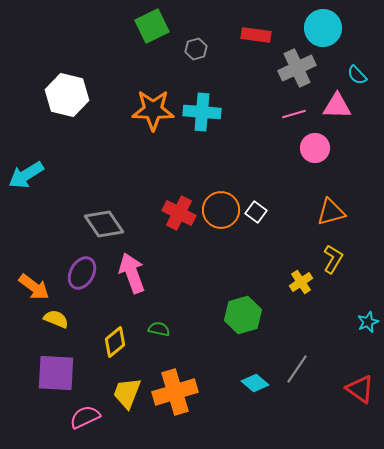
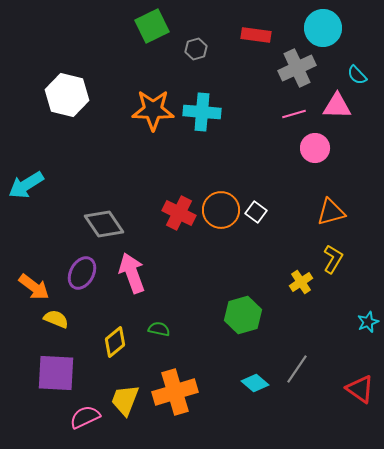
cyan arrow: moved 10 px down
yellow trapezoid: moved 2 px left, 7 px down
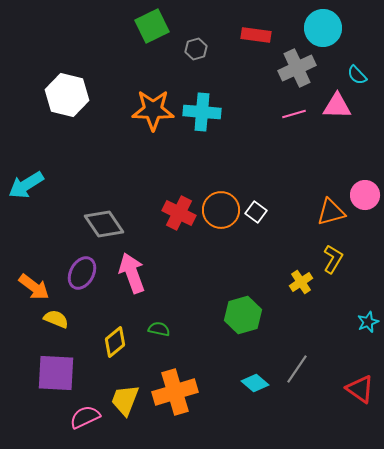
pink circle: moved 50 px right, 47 px down
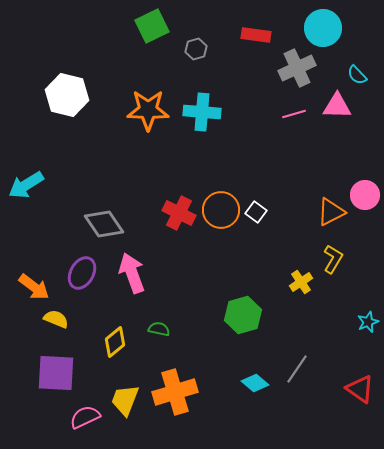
orange star: moved 5 px left
orange triangle: rotated 12 degrees counterclockwise
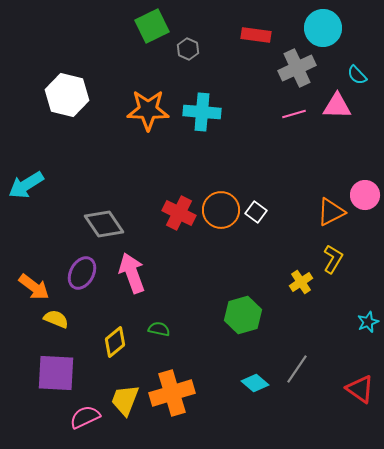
gray hexagon: moved 8 px left; rotated 20 degrees counterclockwise
orange cross: moved 3 px left, 1 px down
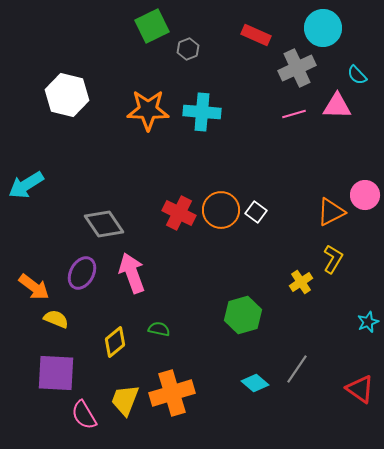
red rectangle: rotated 16 degrees clockwise
gray hexagon: rotated 15 degrees clockwise
pink semicircle: moved 1 px left, 2 px up; rotated 96 degrees counterclockwise
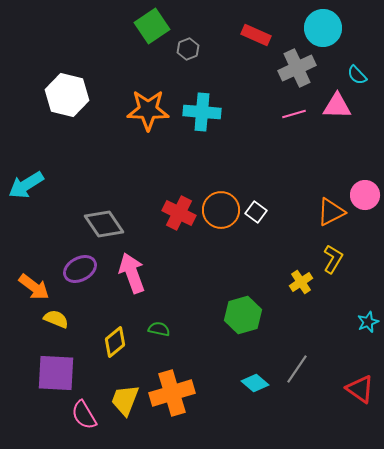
green square: rotated 8 degrees counterclockwise
purple ellipse: moved 2 px left, 4 px up; rotated 32 degrees clockwise
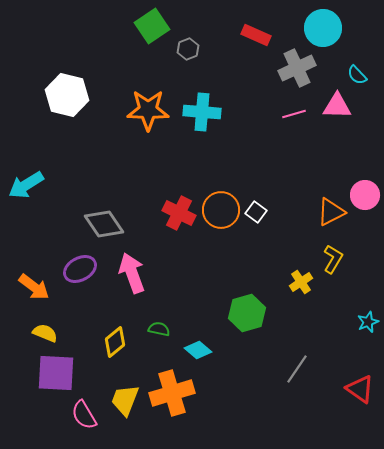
green hexagon: moved 4 px right, 2 px up
yellow semicircle: moved 11 px left, 14 px down
cyan diamond: moved 57 px left, 33 px up
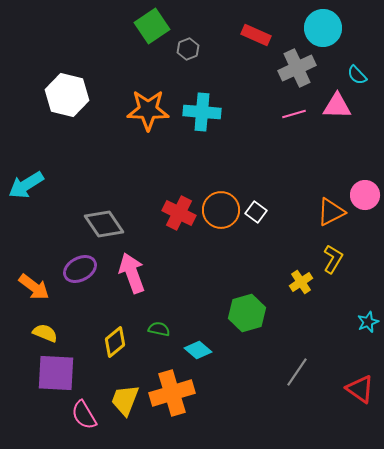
gray line: moved 3 px down
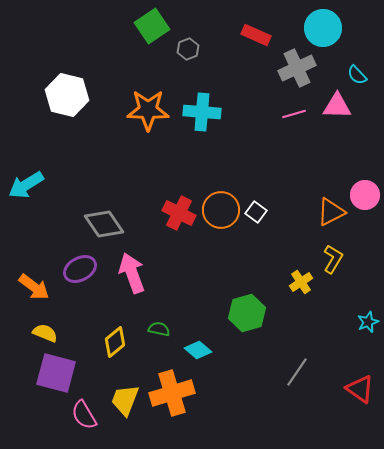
purple square: rotated 12 degrees clockwise
